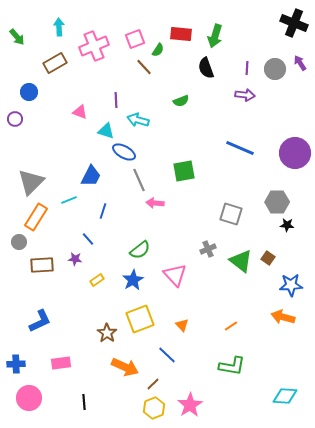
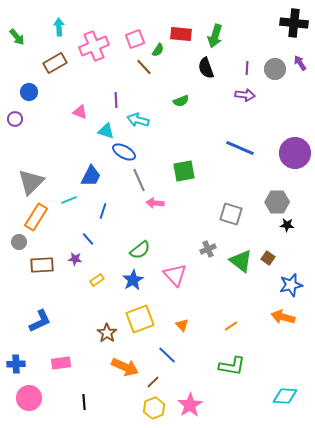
black cross at (294, 23): rotated 16 degrees counterclockwise
blue star at (291, 285): rotated 10 degrees counterclockwise
brown line at (153, 384): moved 2 px up
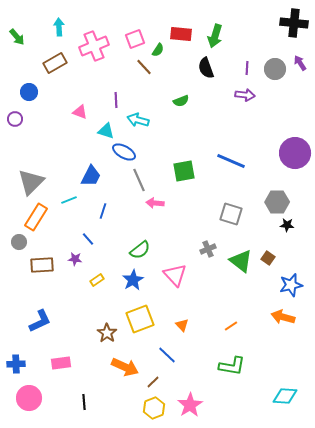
blue line at (240, 148): moved 9 px left, 13 px down
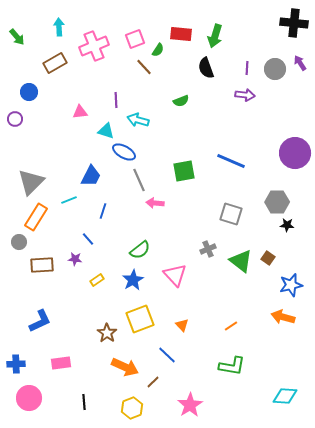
pink triangle at (80, 112): rotated 28 degrees counterclockwise
yellow hexagon at (154, 408): moved 22 px left
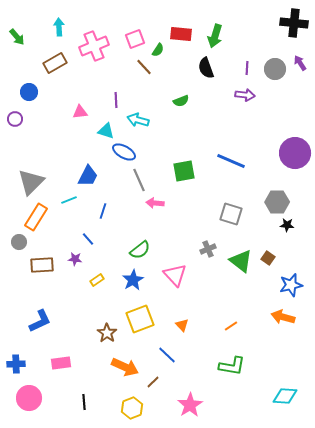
blue trapezoid at (91, 176): moved 3 px left
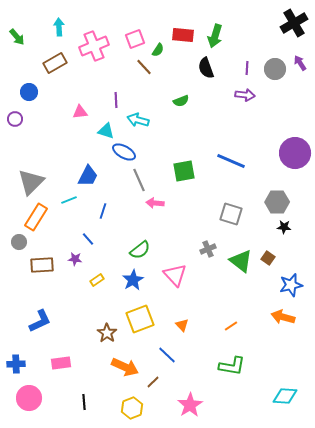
black cross at (294, 23): rotated 36 degrees counterclockwise
red rectangle at (181, 34): moved 2 px right, 1 px down
black star at (287, 225): moved 3 px left, 2 px down
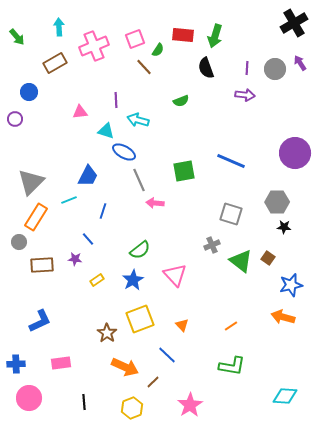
gray cross at (208, 249): moved 4 px right, 4 px up
